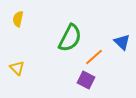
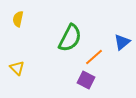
blue triangle: rotated 36 degrees clockwise
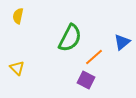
yellow semicircle: moved 3 px up
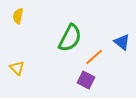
blue triangle: rotated 42 degrees counterclockwise
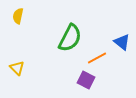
orange line: moved 3 px right, 1 px down; rotated 12 degrees clockwise
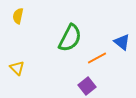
purple square: moved 1 px right, 6 px down; rotated 24 degrees clockwise
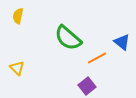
green semicircle: moved 2 px left; rotated 104 degrees clockwise
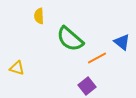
yellow semicircle: moved 21 px right; rotated 14 degrees counterclockwise
green semicircle: moved 2 px right, 1 px down
yellow triangle: rotated 28 degrees counterclockwise
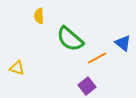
blue triangle: moved 1 px right, 1 px down
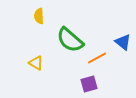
green semicircle: moved 1 px down
blue triangle: moved 1 px up
yellow triangle: moved 19 px right, 5 px up; rotated 14 degrees clockwise
purple square: moved 2 px right, 2 px up; rotated 24 degrees clockwise
